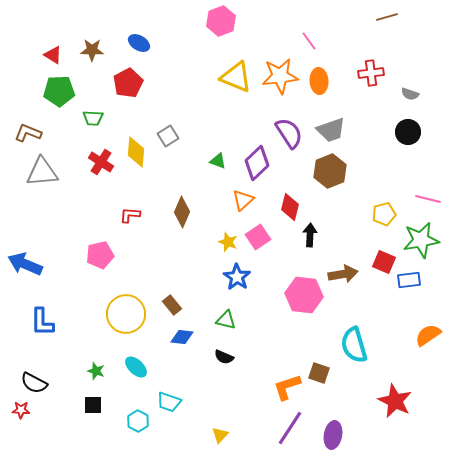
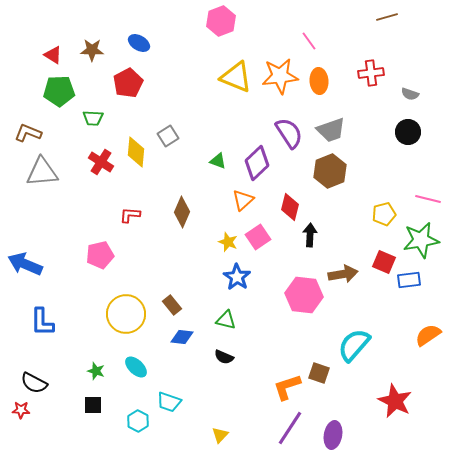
cyan semicircle at (354, 345): rotated 57 degrees clockwise
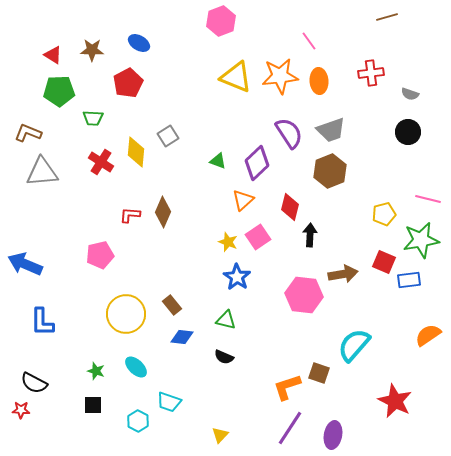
brown diamond at (182, 212): moved 19 px left
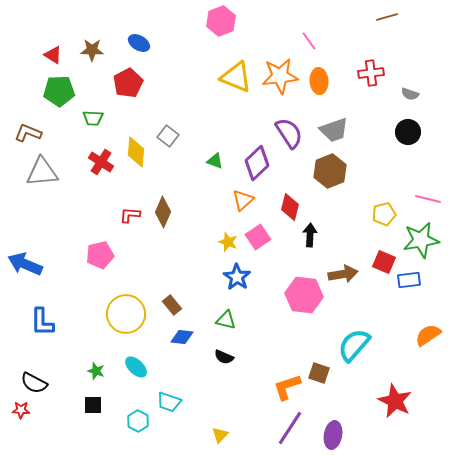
gray trapezoid at (331, 130): moved 3 px right
gray square at (168, 136): rotated 20 degrees counterclockwise
green triangle at (218, 161): moved 3 px left
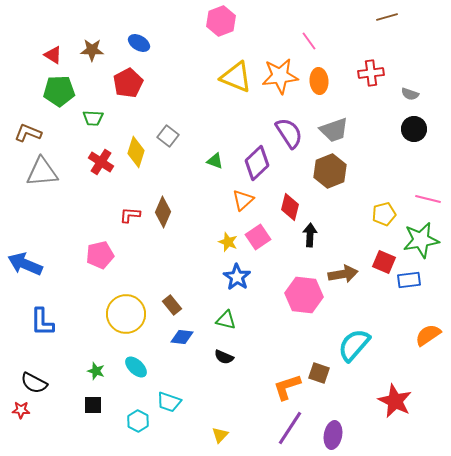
black circle at (408, 132): moved 6 px right, 3 px up
yellow diamond at (136, 152): rotated 12 degrees clockwise
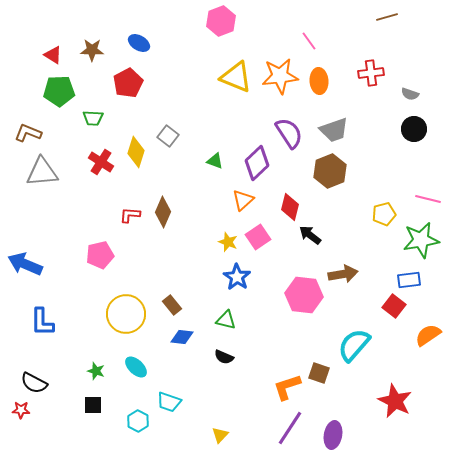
black arrow at (310, 235): rotated 55 degrees counterclockwise
red square at (384, 262): moved 10 px right, 44 px down; rotated 15 degrees clockwise
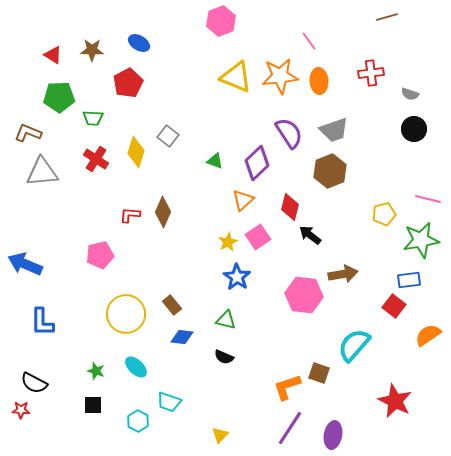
green pentagon at (59, 91): moved 6 px down
red cross at (101, 162): moved 5 px left, 3 px up
yellow star at (228, 242): rotated 24 degrees clockwise
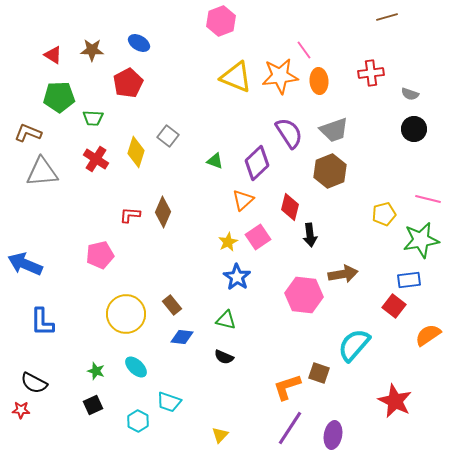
pink line at (309, 41): moved 5 px left, 9 px down
black arrow at (310, 235): rotated 135 degrees counterclockwise
black square at (93, 405): rotated 24 degrees counterclockwise
